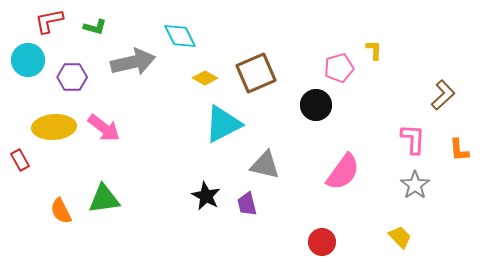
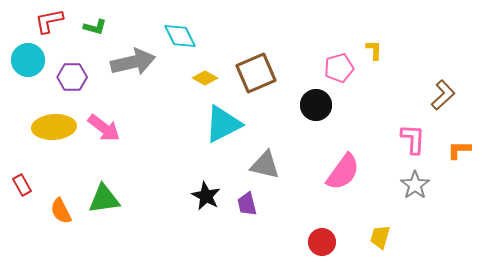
orange L-shape: rotated 95 degrees clockwise
red rectangle: moved 2 px right, 25 px down
yellow trapezoid: moved 20 px left; rotated 120 degrees counterclockwise
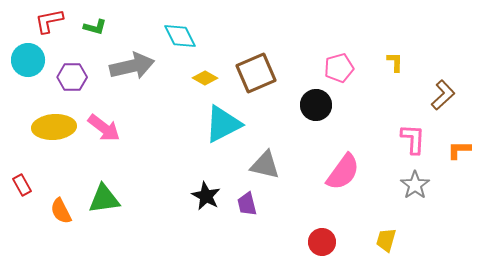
yellow L-shape: moved 21 px right, 12 px down
gray arrow: moved 1 px left, 4 px down
yellow trapezoid: moved 6 px right, 3 px down
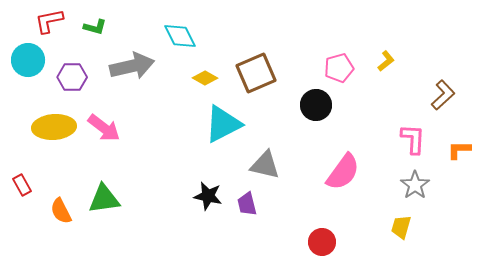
yellow L-shape: moved 9 px left, 1 px up; rotated 50 degrees clockwise
black star: moved 2 px right; rotated 16 degrees counterclockwise
yellow trapezoid: moved 15 px right, 13 px up
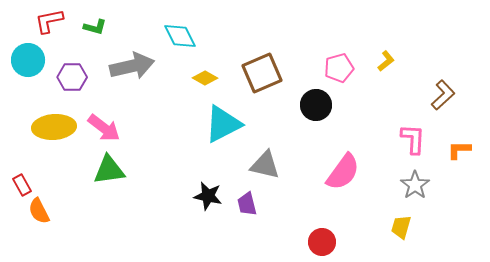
brown square: moved 6 px right
green triangle: moved 5 px right, 29 px up
orange semicircle: moved 22 px left
